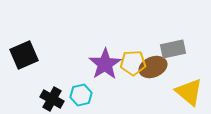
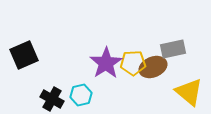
purple star: moved 1 px right, 1 px up
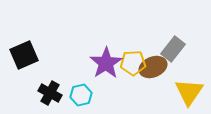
gray rectangle: rotated 40 degrees counterclockwise
yellow triangle: rotated 24 degrees clockwise
black cross: moved 2 px left, 6 px up
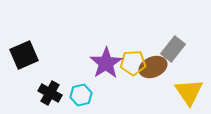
yellow triangle: rotated 8 degrees counterclockwise
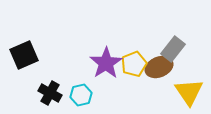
yellow pentagon: moved 1 px right, 1 px down; rotated 20 degrees counterclockwise
brown ellipse: moved 6 px right
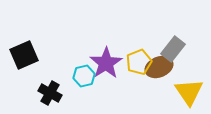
yellow pentagon: moved 5 px right, 2 px up
cyan hexagon: moved 3 px right, 19 px up
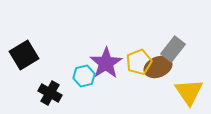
black square: rotated 8 degrees counterclockwise
brown ellipse: moved 1 px left
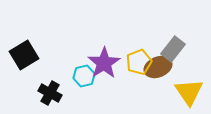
purple star: moved 2 px left
